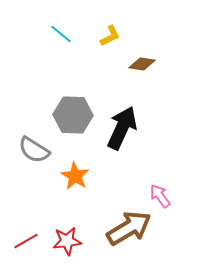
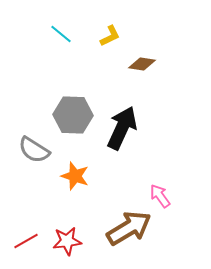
orange star: rotated 12 degrees counterclockwise
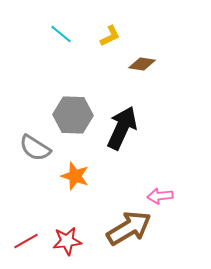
gray semicircle: moved 1 px right, 2 px up
pink arrow: rotated 60 degrees counterclockwise
